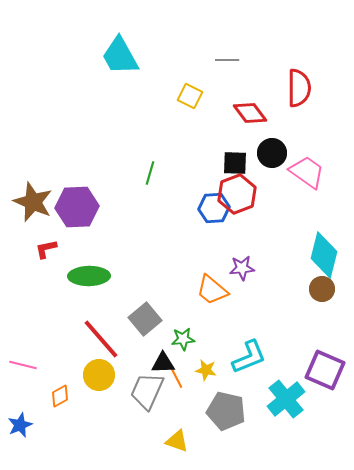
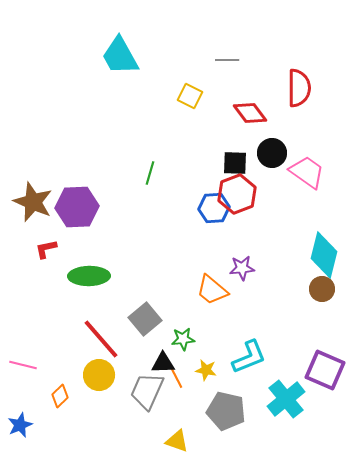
orange diamond: rotated 15 degrees counterclockwise
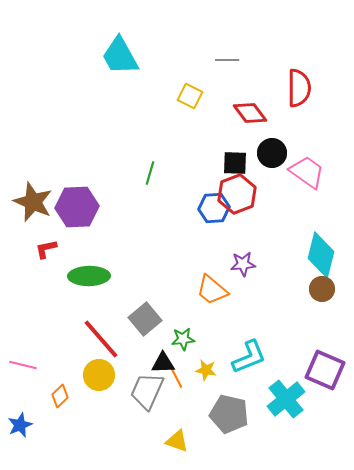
cyan diamond: moved 3 px left
purple star: moved 1 px right, 4 px up
gray pentagon: moved 3 px right, 3 px down
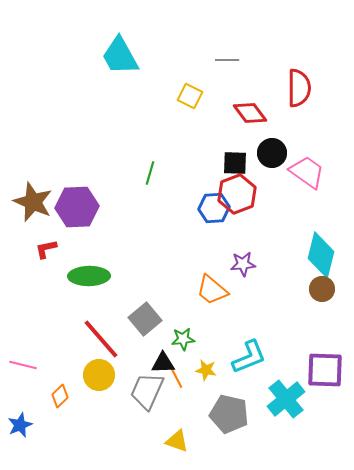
purple square: rotated 21 degrees counterclockwise
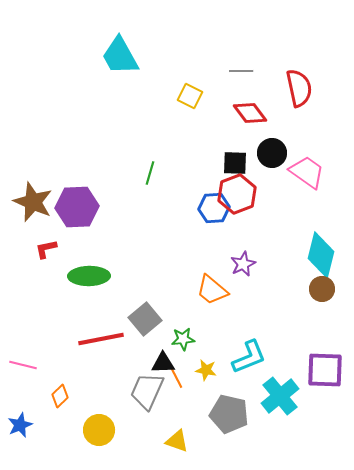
gray line: moved 14 px right, 11 px down
red semicircle: rotated 12 degrees counterclockwise
purple star: rotated 20 degrees counterclockwise
red line: rotated 60 degrees counterclockwise
yellow circle: moved 55 px down
cyan cross: moved 6 px left, 3 px up
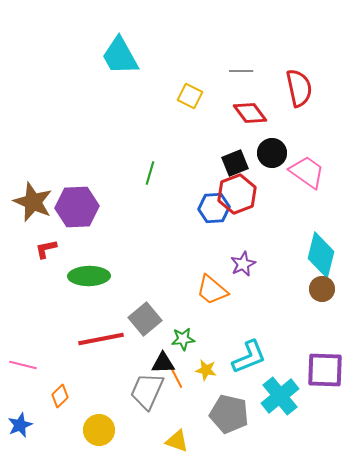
black square: rotated 24 degrees counterclockwise
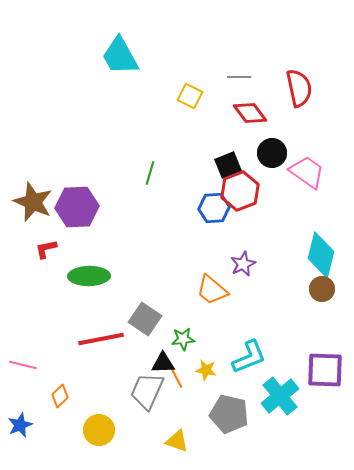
gray line: moved 2 px left, 6 px down
black square: moved 7 px left, 2 px down
red hexagon: moved 3 px right, 3 px up
gray square: rotated 16 degrees counterclockwise
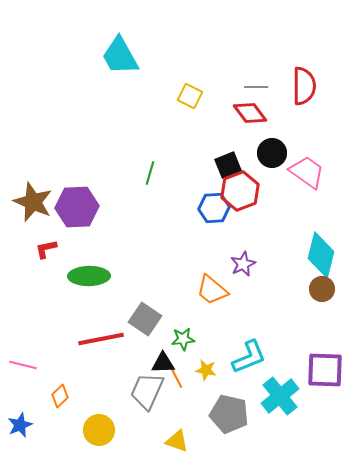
gray line: moved 17 px right, 10 px down
red semicircle: moved 5 px right, 2 px up; rotated 12 degrees clockwise
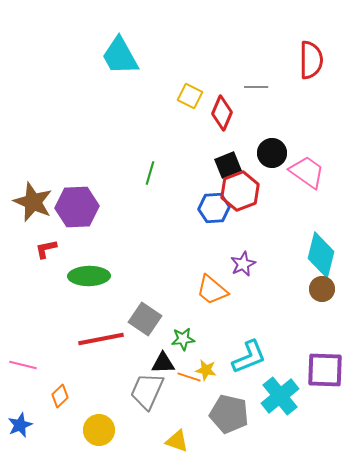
red semicircle: moved 7 px right, 26 px up
red diamond: moved 28 px left; rotated 60 degrees clockwise
orange line: moved 13 px right; rotated 45 degrees counterclockwise
